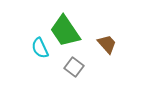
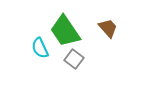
brown trapezoid: moved 1 px right, 16 px up
gray square: moved 8 px up
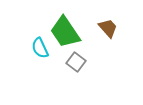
green trapezoid: moved 1 px down
gray square: moved 2 px right, 3 px down
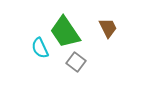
brown trapezoid: rotated 15 degrees clockwise
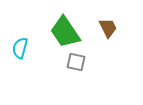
cyan semicircle: moved 20 px left; rotated 40 degrees clockwise
gray square: rotated 24 degrees counterclockwise
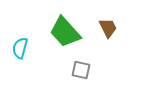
green trapezoid: rotated 8 degrees counterclockwise
gray square: moved 5 px right, 8 px down
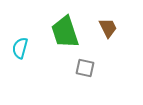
green trapezoid: rotated 24 degrees clockwise
gray square: moved 4 px right, 2 px up
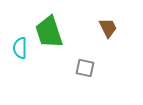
green trapezoid: moved 16 px left
cyan semicircle: rotated 15 degrees counterclockwise
